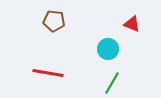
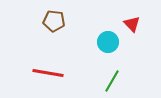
red triangle: rotated 24 degrees clockwise
cyan circle: moved 7 px up
green line: moved 2 px up
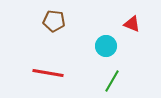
red triangle: rotated 24 degrees counterclockwise
cyan circle: moved 2 px left, 4 px down
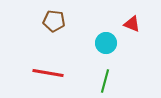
cyan circle: moved 3 px up
green line: moved 7 px left; rotated 15 degrees counterclockwise
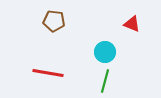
cyan circle: moved 1 px left, 9 px down
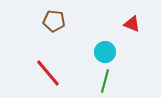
red line: rotated 40 degrees clockwise
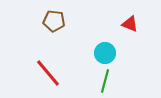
red triangle: moved 2 px left
cyan circle: moved 1 px down
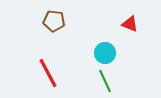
red line: rotated 12 degrees clockwise
green line: rotated 40 degrees counterclockwise
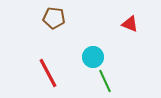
brown pentagon: moved 3 px up
cyan circle: moved 12 px left, 4 px down
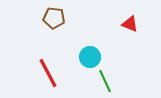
cyan circle: moved 3 px left
